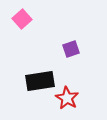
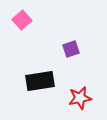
pink square: moved 1 px down
red star: moved 13 px right; rotated 30 degrees clockwise
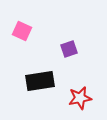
pink square: moved 11 px down; rotated 24 degrees counterclockwise
purple square: moved 2 px left
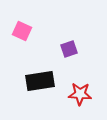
red star: moved 4 px up; rotated 15 degrees clockwise
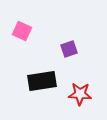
black rectangle: moved 2 px right
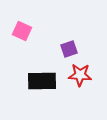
black rectangle: rotated 8 degrees clockwise
red star: moved 19 px up
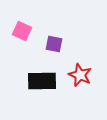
purple square: moved 15 px left, 5 px up; rotated 30 degrees clockwise
red star: rotated 20 degrees clockwise
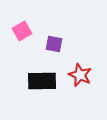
pink square: rotated 36 degrees clockwise
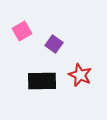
purple square: rotated 24 degrees clockwise
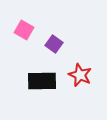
pink square: moved 2 px right, 1 px up; rotated 30 degrees counterclockwise
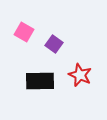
pink square: moved 2 px down
black rectangle: moved 2 px left
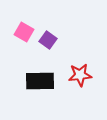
purple square: moved 6 px left, 4 px up
red star: rotated 30 degrees counterclockwise
